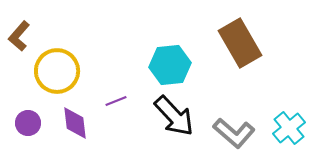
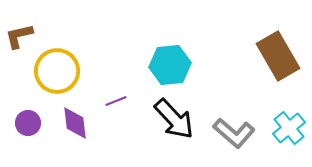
brown L-shape: rotated 36 degrees clockwise
brown rectangle: moved 38 px right, 13 px down
black arrow: moved 3 px down
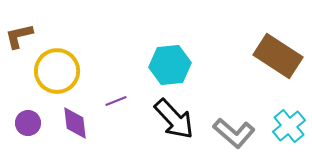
brown rectangle: rotated 27 degrees counterclockwise
cyan cross: moved 2 px up
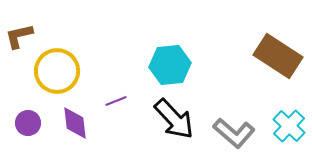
cyan cross: rotated 8 degrees counterclockwise
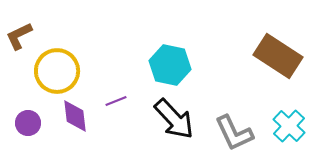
brown L-shape: rotated 12 degrees counterclockwise
cyan hexagon: rotated 18 degrees clockwise
purple diamond: moved 7 px up
gray L-shape: rotated 24 degrees clockwise
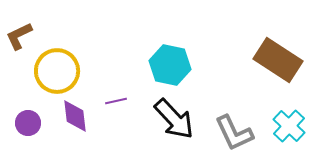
brown rectangle: moved 4 px down
purple line: rotated 10 degrees clockwise
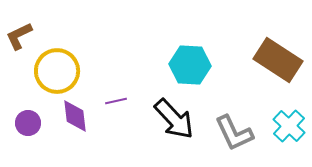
cyan hexagon: moved 20 px right; rotated 9 degrees counterclockwise
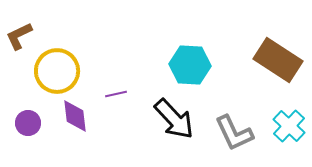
purple line: moved 7 px up
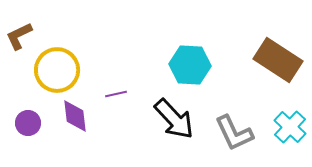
yellow circle: moved 1 px up
cyan cross: moved 1 px right, 1 px down
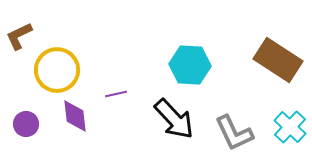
purple circle: moved 2 px left, 1 px down
